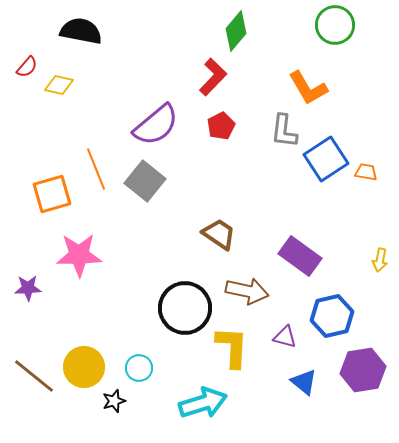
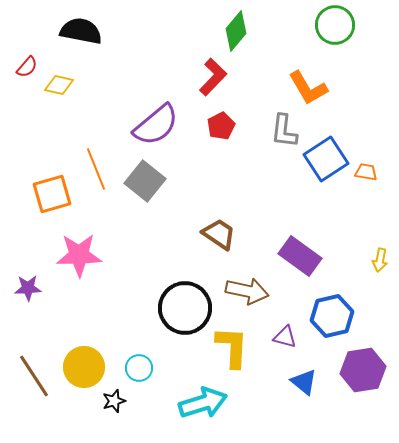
brown line: rotated 18 degrees clockwise
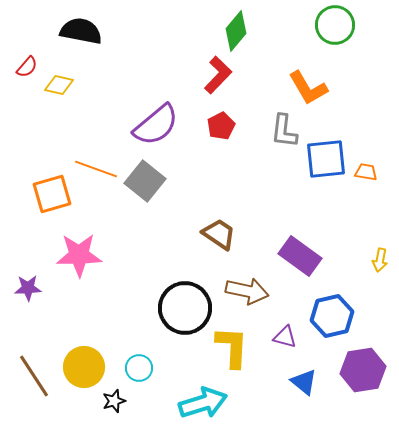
red L-shape: moved 5 px right, 2 px up
blue square: rotated 27 degrees clockwise
orange line: rotated 48 degrees counterclockwise
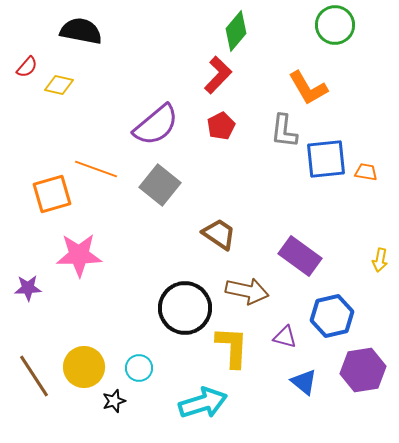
gray square: moved 15 px right, 4 px down
